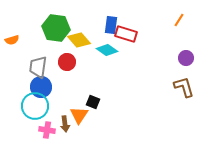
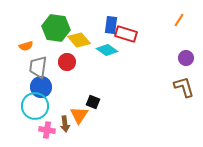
orange semicircle: moved 14 px right, 6 px down
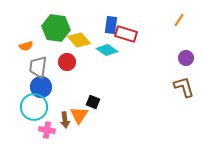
cyan circle: moved 1 px left, 1 px down
brown arrow: moved 4 px up
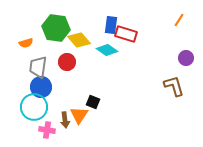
orange semicircle: moved 3 px up
brown L-shape: moved 10 px left, 1 px up
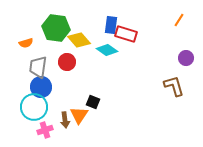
pink cross: moved 2 px left; rotated 28 degrees counterclockwise
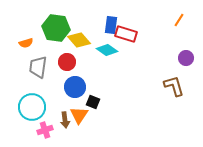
blue circle: moved 34 px right
cyan circle: moved 2 px left
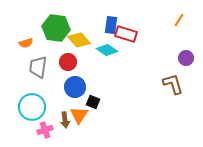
red circle: moved 1 px right
brown L-shape: moved 1 px left, 2 px up
